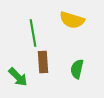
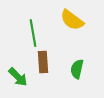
yellow semicircle: rotated 20 degrees clockwise
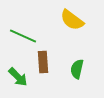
green line: moved 10 px left, 3 px down; rotated 56 degrees counterclockwise
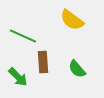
green semicircle: rotated 54 degrees counterclockwise
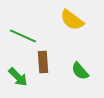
green semicircle: moved 3 px right, 2 px down
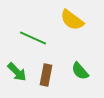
green line: moved 10 px right, 2 px down
brown rectangle: moved 3 px right, 13 px down; rotated 15 degrees clockwise
green arrow: moved 1 px left, 5 px up
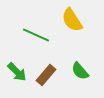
yellow semicircle: rotated 20 degrees clockwise
green line: moved 3 px right, 3 px up
brown rectangle: rotated 30 degrees clockwise
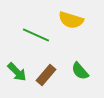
yellow semicircle: moved 1 px left; rotated 40 degrees counterclockwise
